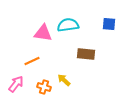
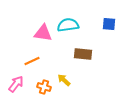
brown rectangle: moved 3 px left
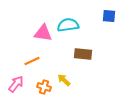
blue square: moved 8 px up
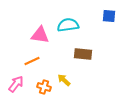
pink triangle: moved 3 px left, 2 px down
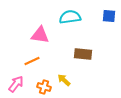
cyan semicircle: moved 2 px right, 8 px up
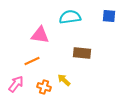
brown rectangle: moved 1 px left, 1 px up
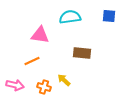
pink arrow: moved 1 px left, 1 px down; rotated 66 degrees clockwise
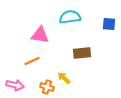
blue square: moved 8 px down
brown rectangle: rotated 12 degrees counterclockwise
yellow arrow: moved 2 px up
orange cross: moved 3 px right
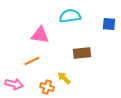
cyan semicircle: moved 1 px up
pink arrow: moved 1 px left, 1 px up
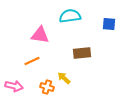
pink arrow: moved 2 px down
